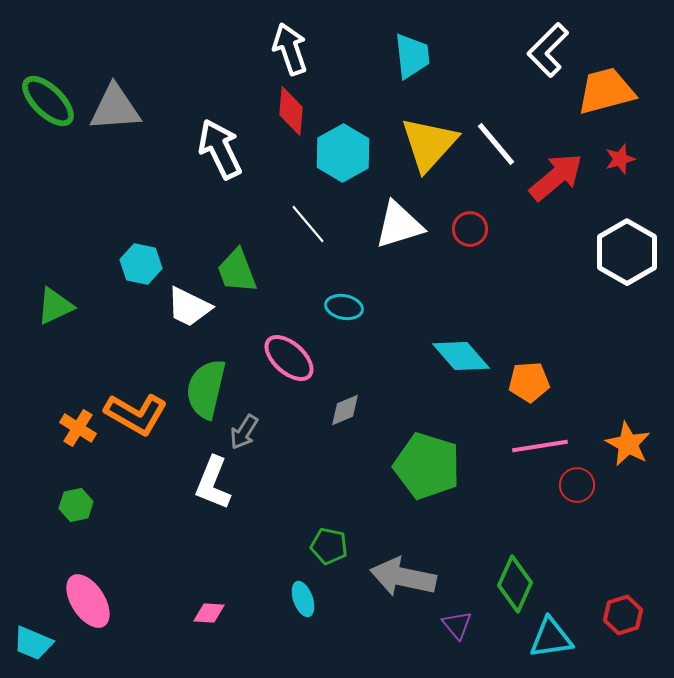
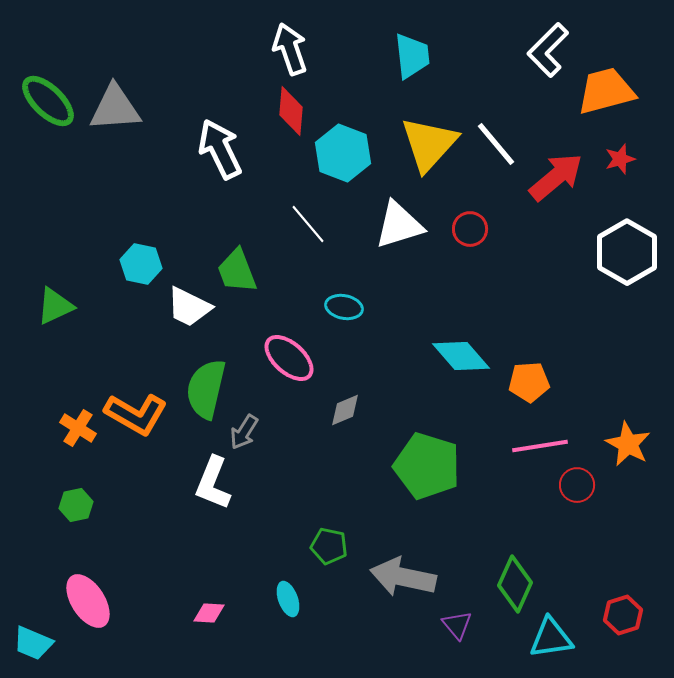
cyan hexagon at (343, 153): rotated 10 degrees counterclockwise
cyan ellipse at (303, 599): moved 15 px left
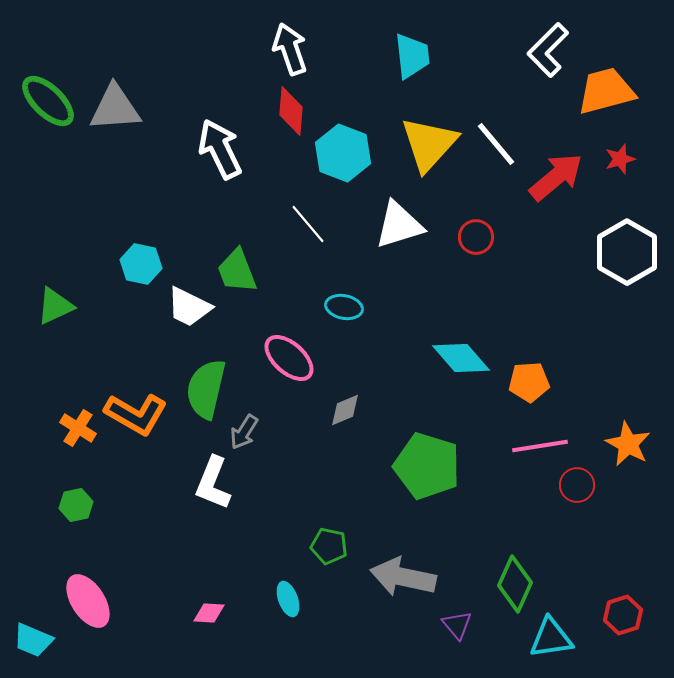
red circle at (470, 229): moved 6 px right, 8 px down
cyan diamond at (461, 356): moved 2 px down
cyan trapezoid at (33, 643): moved 3 px up
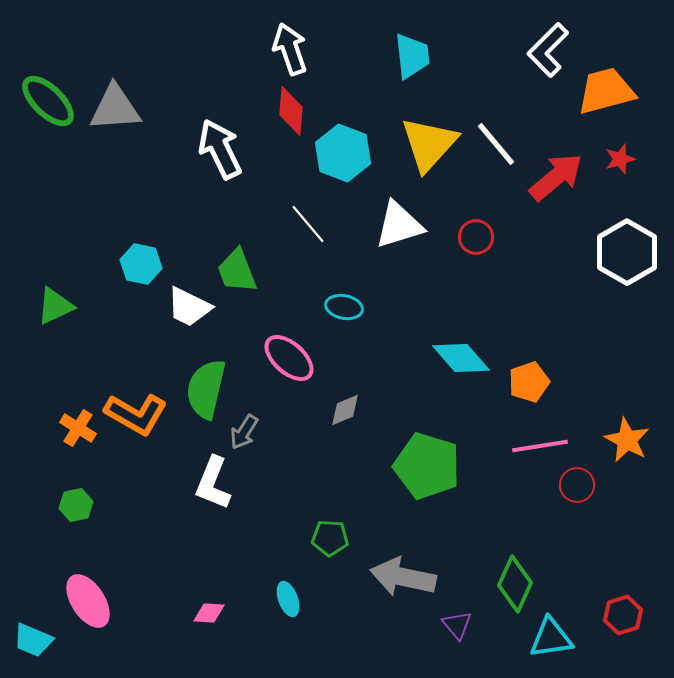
orange pentagon at (529, 382): rotated 15 degrees counterclockwise
orange star at (628, 444): moved 1 px left, 4 px up
green pentagon at (329, 546): moved 1 px right, 8 px up; rotated 9 degrees counterclockwise
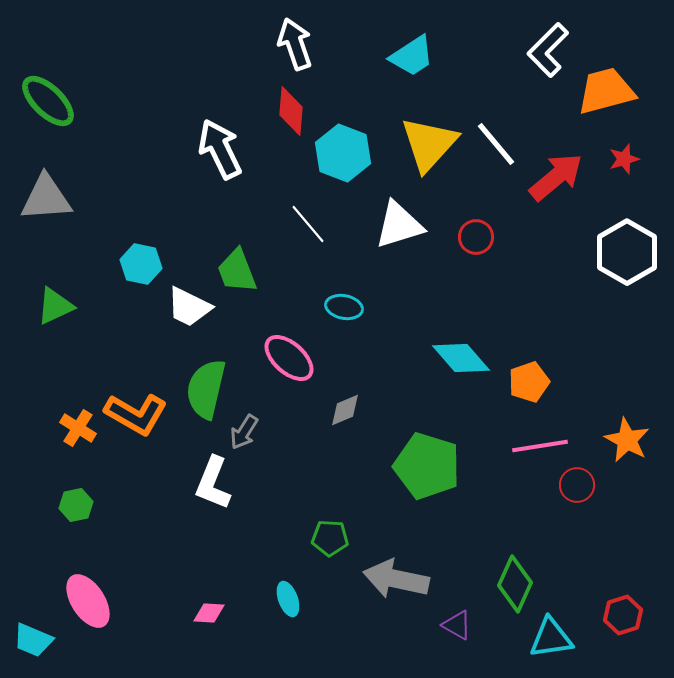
white arrow at (290, 49): moved 5 px right, 5 px up
cyan trapezoid at (412, 56): rotated 63 degrees clockwise
gray triangle at (115, 108): moved 69 px left, 90 px down
red star at (620, 159): moved 4 px right
gray arrow at (403, 577): moved 7 px left, 2 px down
purple triangle at (457, 625): rotated 20 degrees counterclockwise
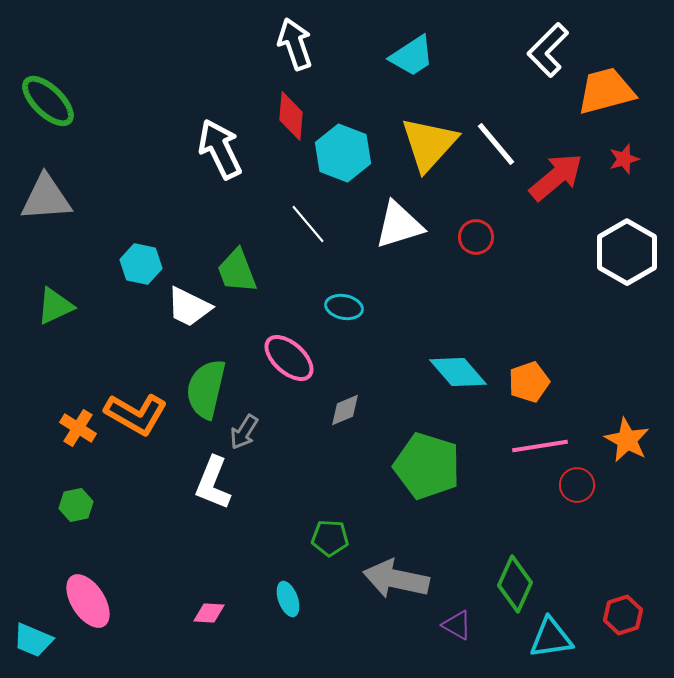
red diamond at (291, 111): moved 5 px down
cyan diamond at (461, 358): moved 3 px left, 14 px down
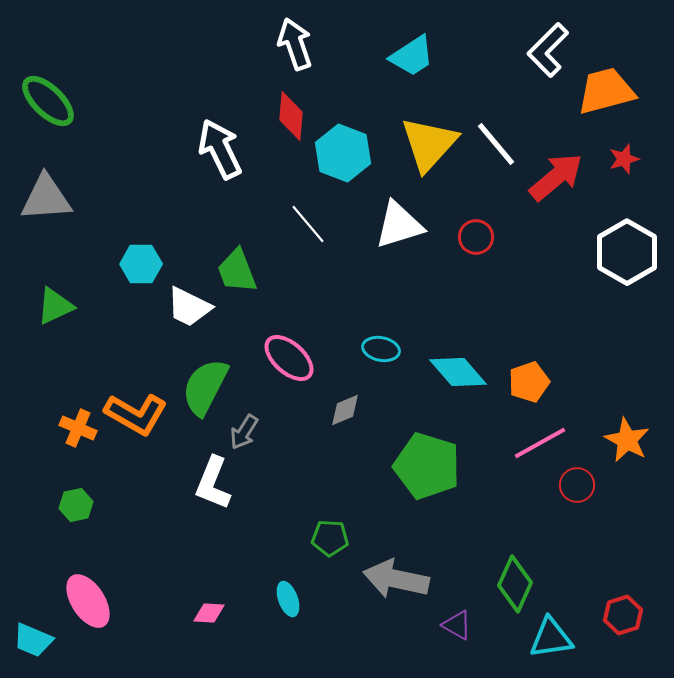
cyan hexagon at (141, 264): rotated 12 degrees counterclockwise
cyan ellipse at (344, 307): moved 37 px right, 42 px down
green semicircle at (206, 389): moved 1 px left, 2 px up; rotated 14 degrees clockwise
orange cross at (78, 428): rotated 9 degrees counterclockwise
pink line at (540, 446): moved 3 px up; rotated 20 degrees counterclockwise
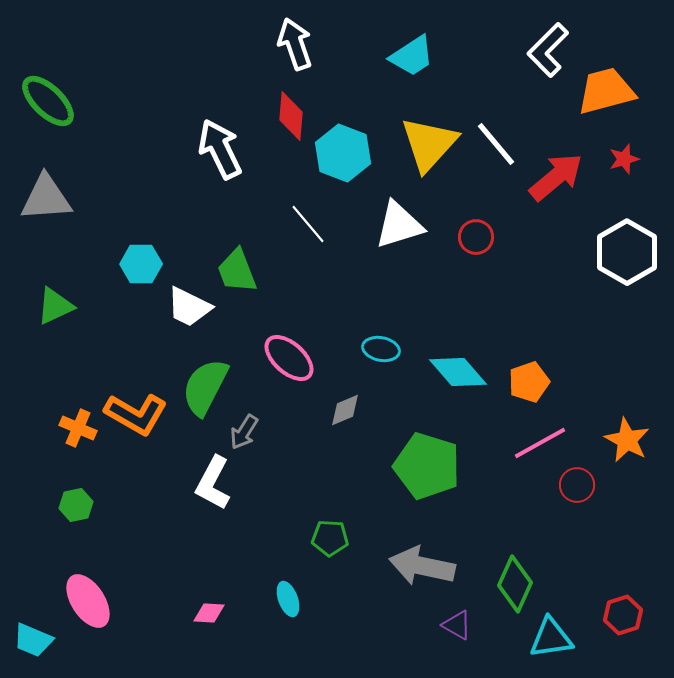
white L-shape at (213, 483): rotated 6 degrees clockwise
gray arrow at (396, 579): moved 26 px right, 13 px up
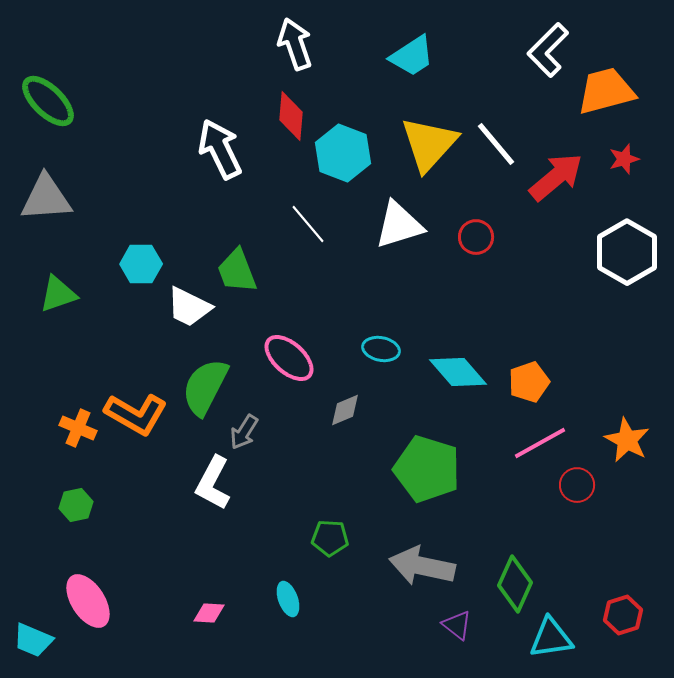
green triangle at (55, 306): moved 3 px right, 12 px up; rotated 6 degrees clockwise
green pentagon at (427, 466): moved 3 px down
purple triangle at (457, 625): rotated 8 degrees clockwise
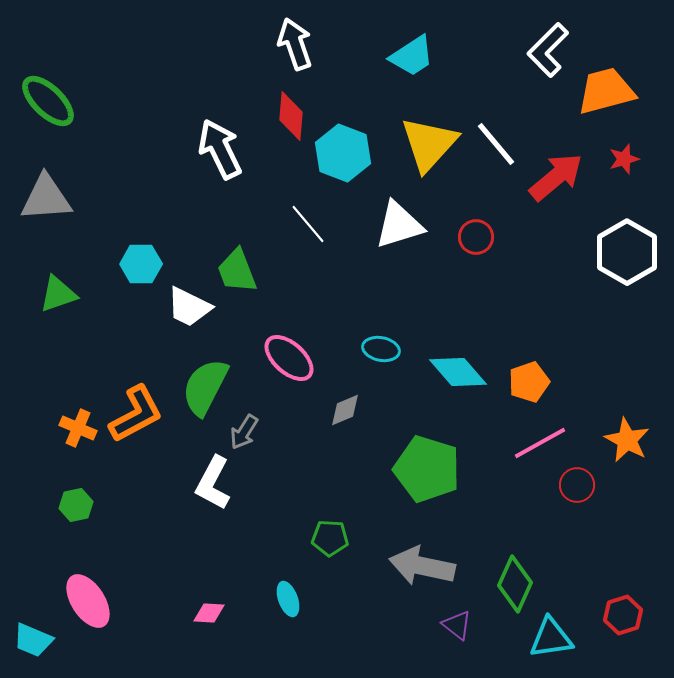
orange L-shape at (136, 414): rotated 58 degrees counterclockwise
